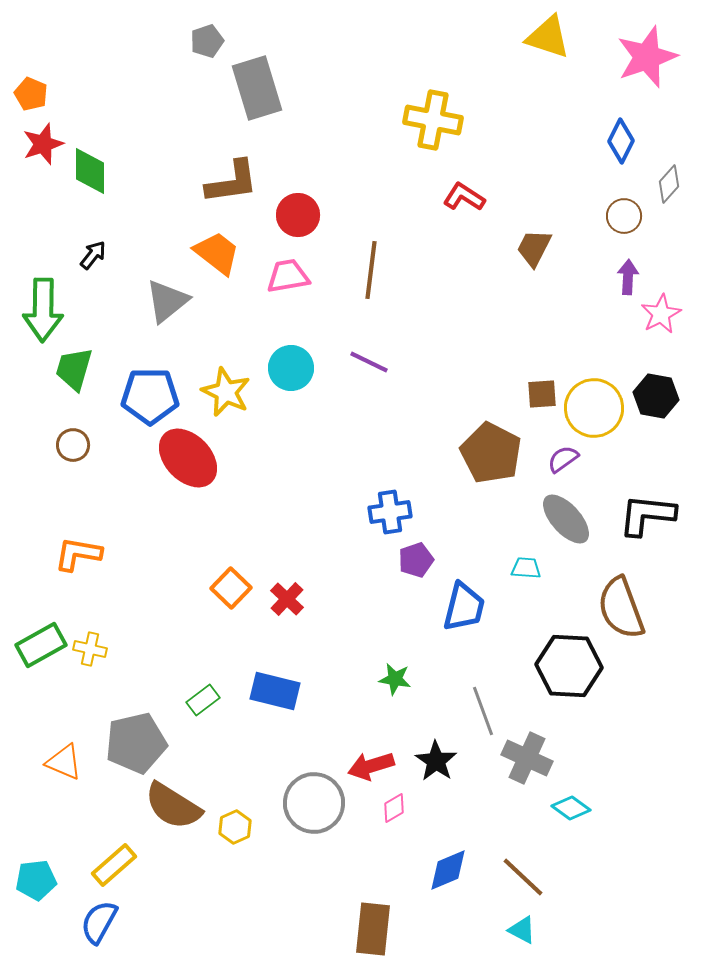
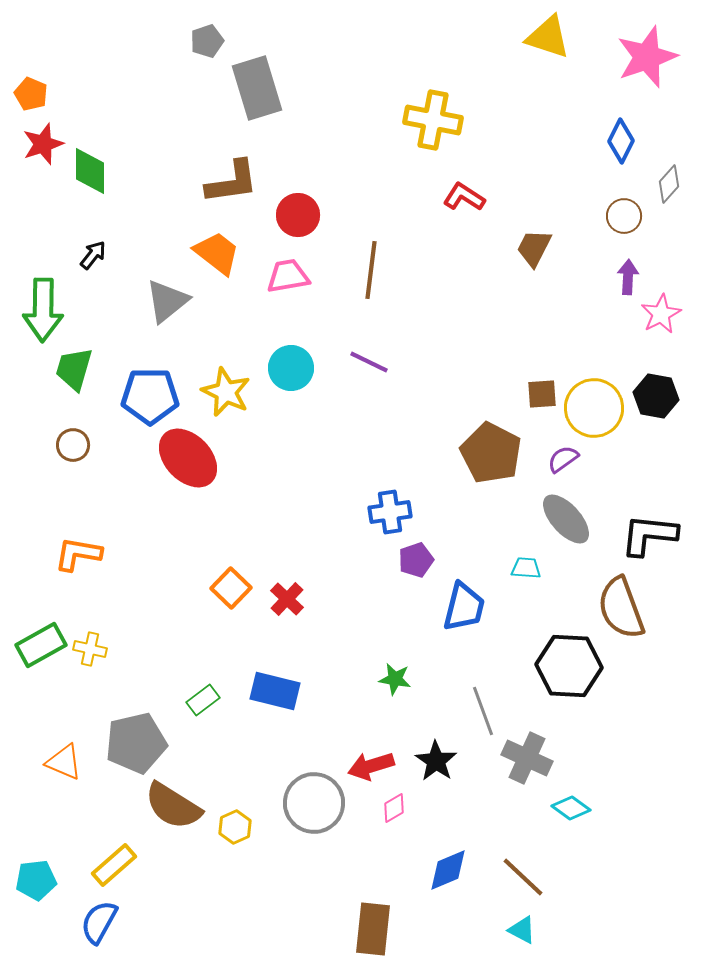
black L-shape at (647, 515): moved 2 px right, 20 px down
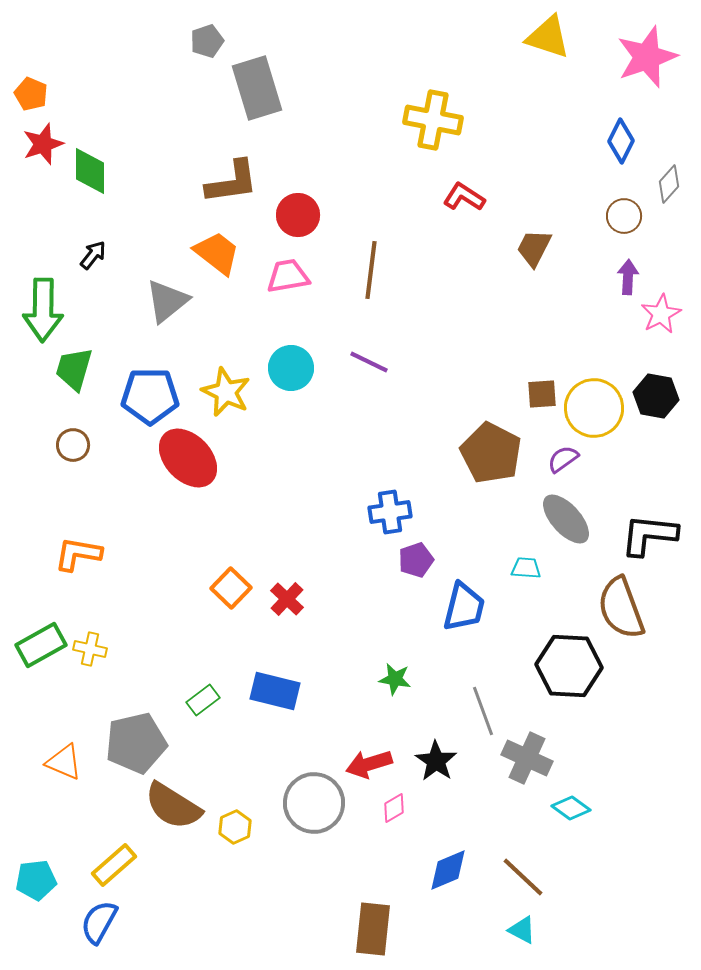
red arrow at (371, 766): moved 2 px left, 2 px up
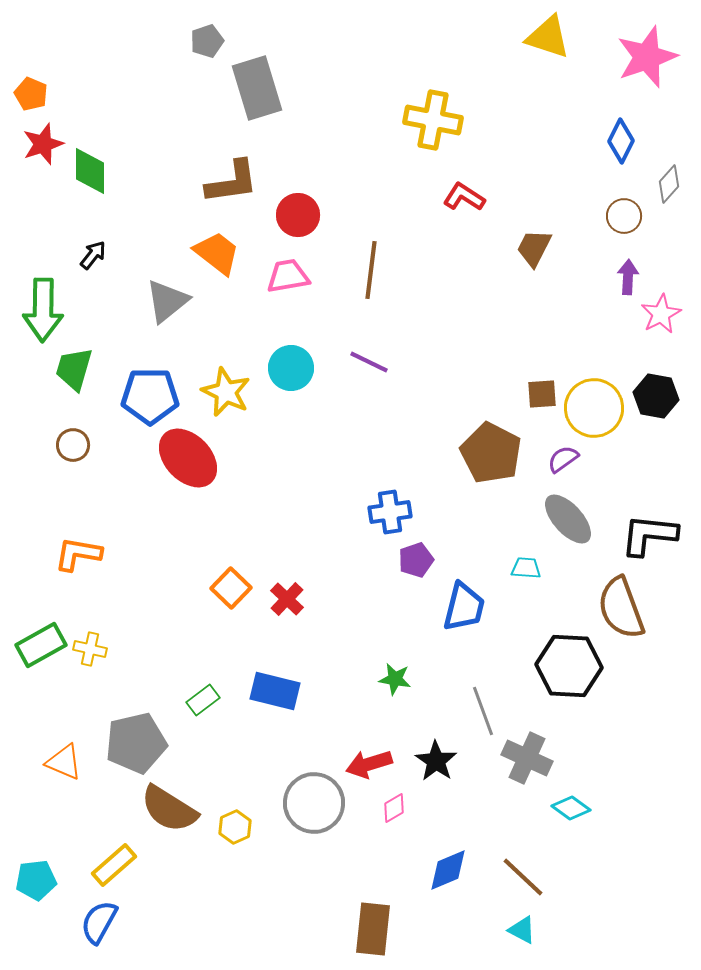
gray ellipse at (566, 519): moved 2 px right
brown semicircle at (173, 806): moved 4 px left, 3 px down
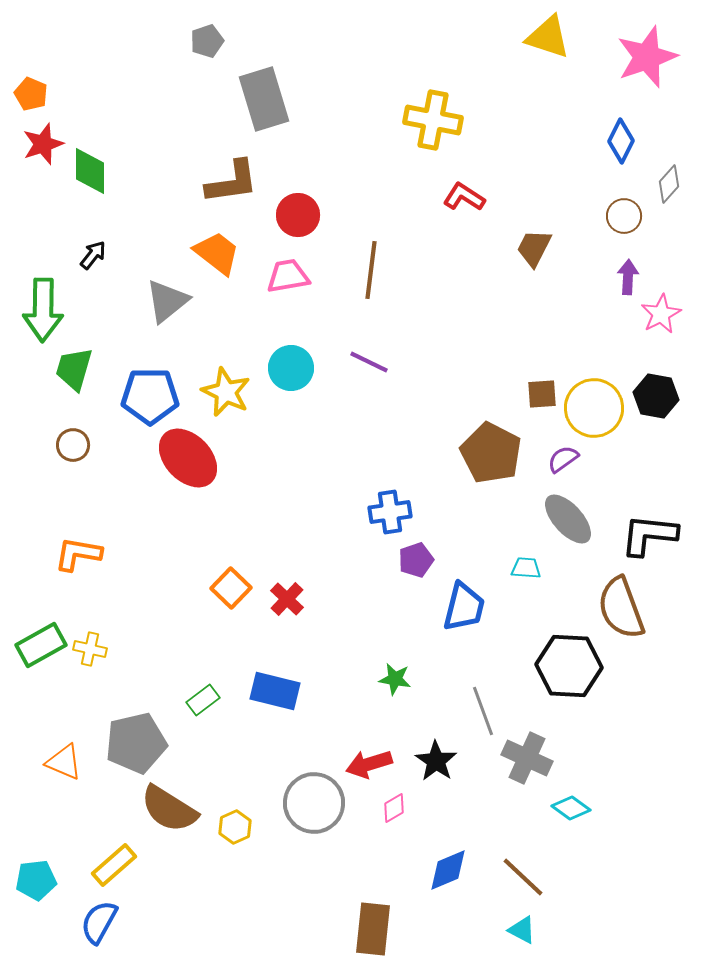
gray rectangle at (257, 88): moved 7 px right, 11 px down
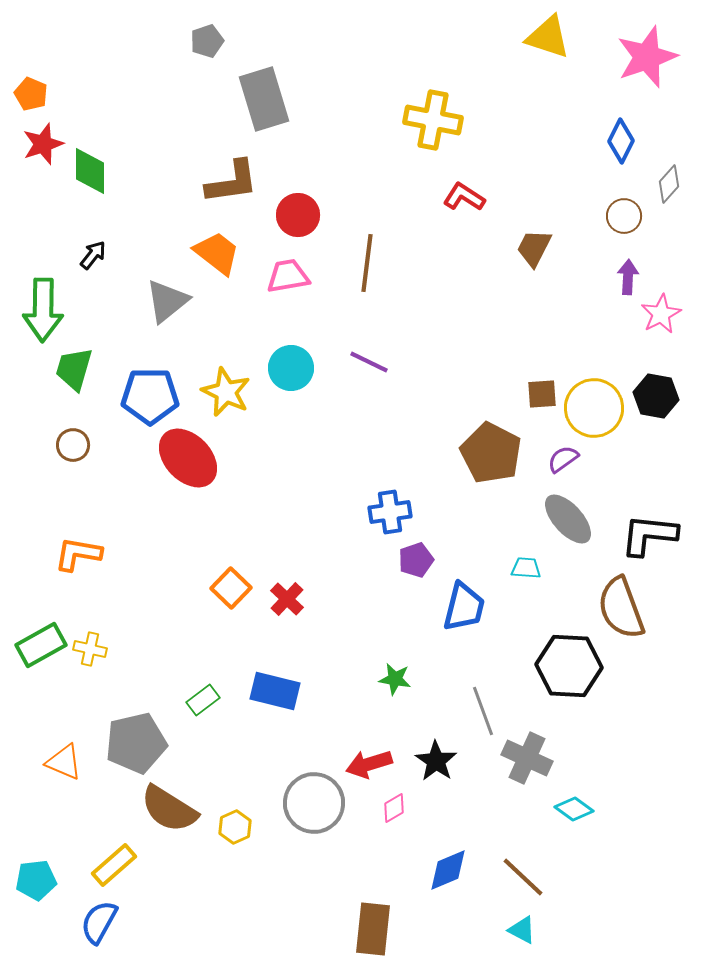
brown line at (371, 270): moved 4 px left, 7 px up
cyan diamond at (571, 808): moved 3 px right, 1 px down
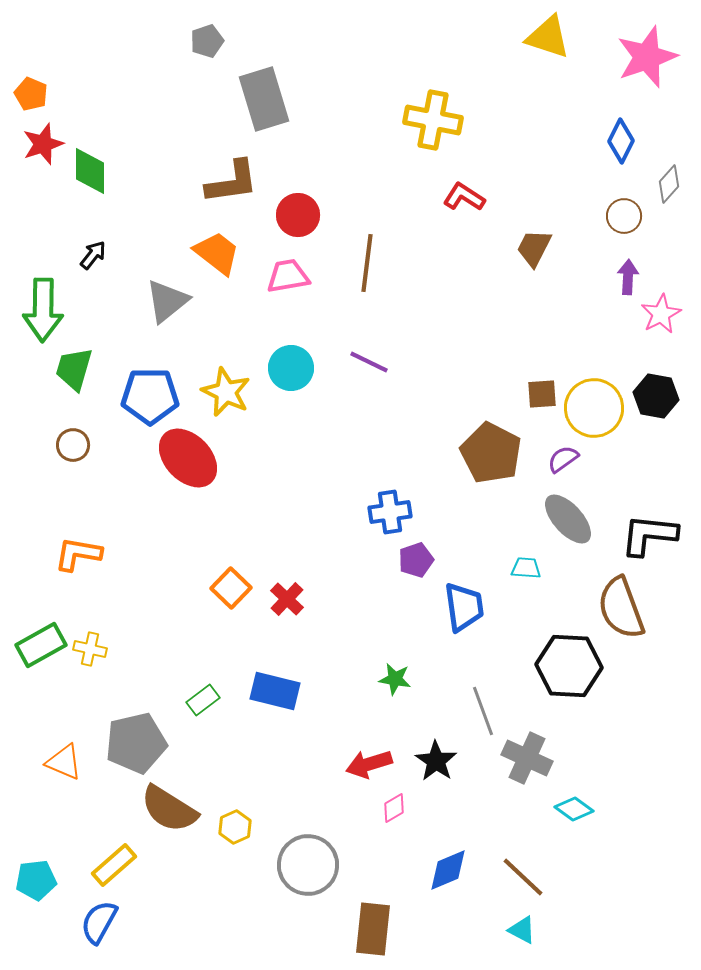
blue trapezoid at (464, 607): rotated 22 degrees counterclockwise
gray circle at (314, 803): moved 6 px left, 62 px down
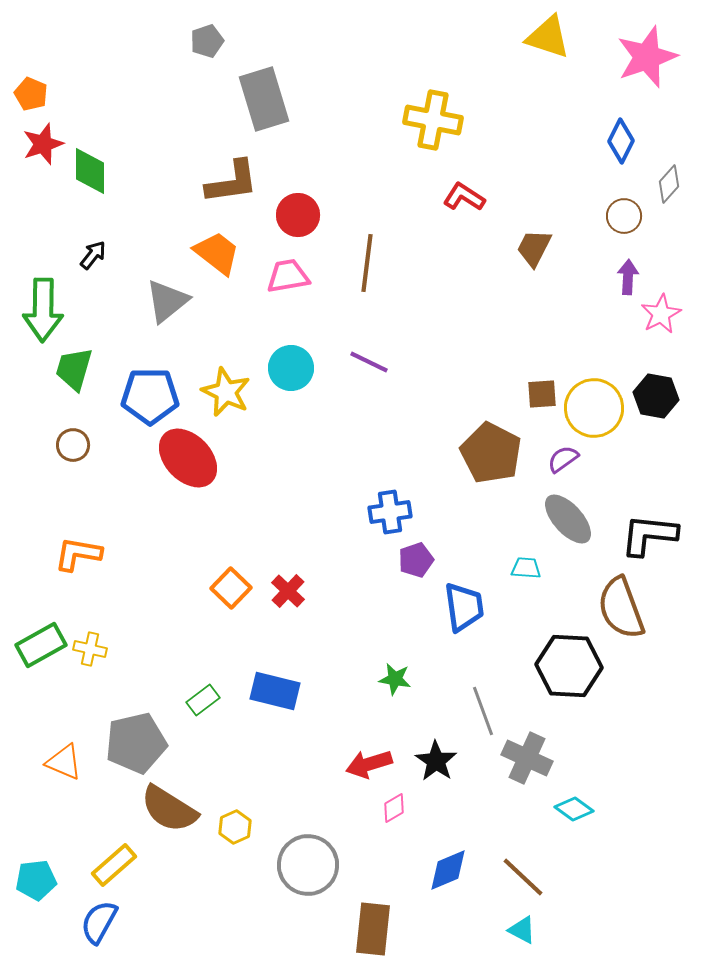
red cross at (287, 599): moved 1 px right, 8 px up
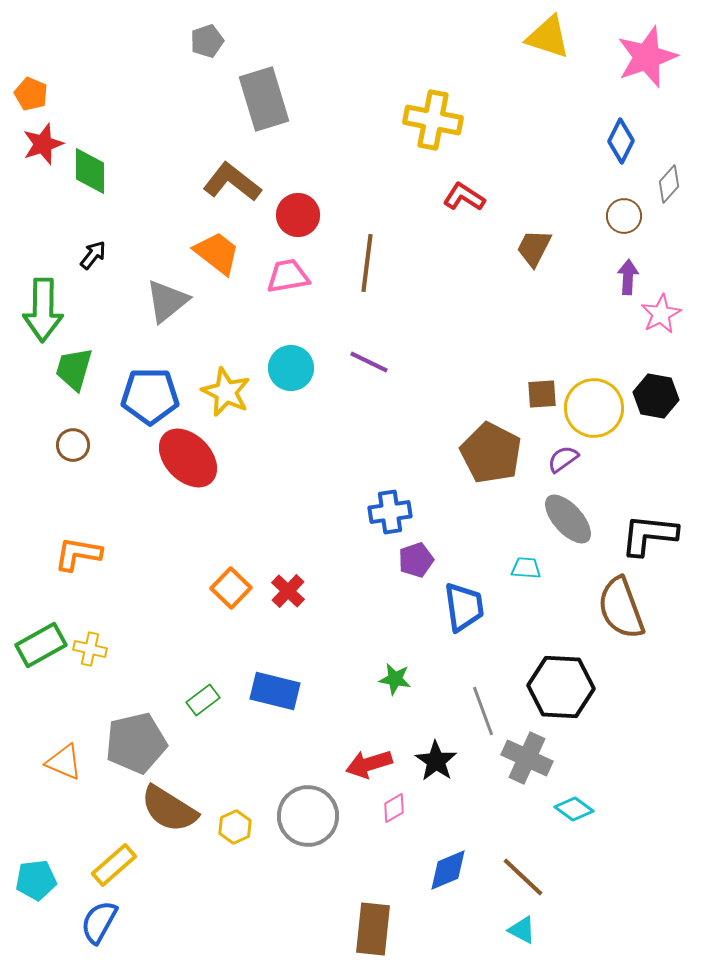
brown L-shape at (232, 182): rotated 134 degrees counterclockwise
black hexagon at (569, 666): moved 8 px left, 21 px down
gray circle at (308, 865): moved 49 px up
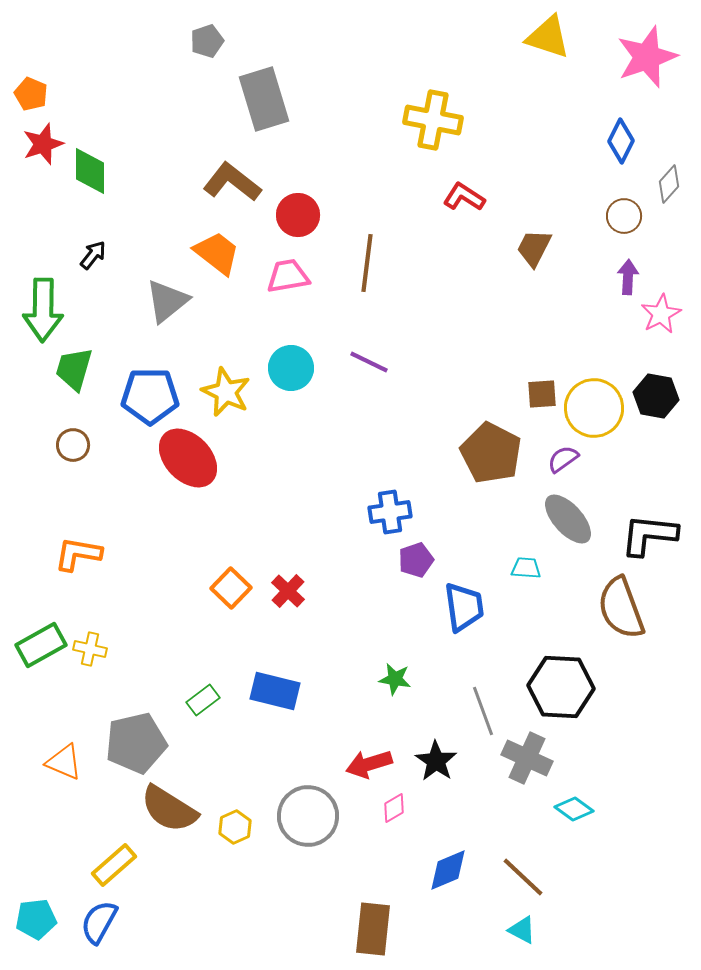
cyan pentagon at (36, 880): moved 39 px down
